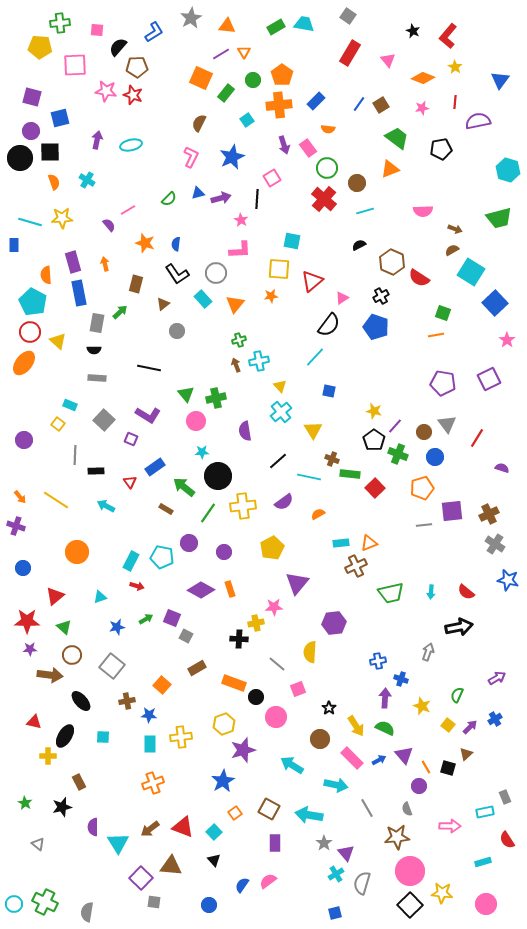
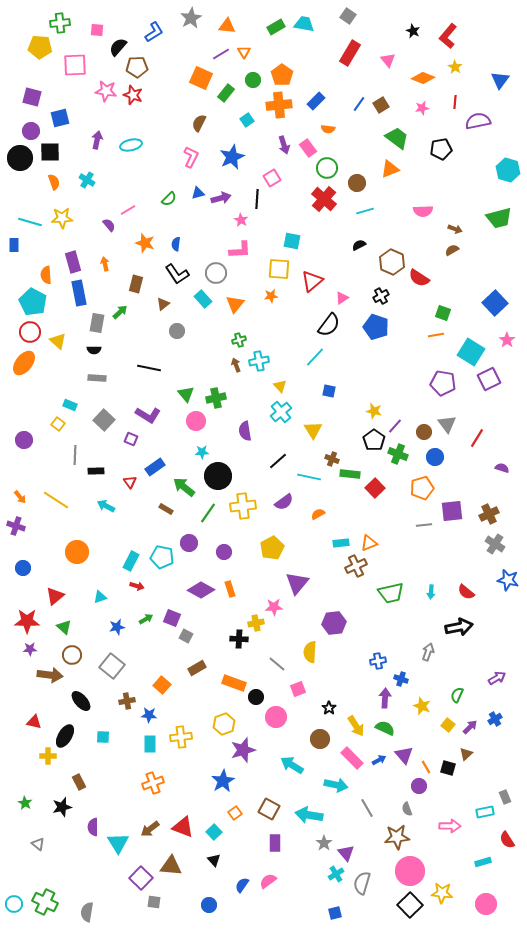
cyan square at (471, 272): moved 80 px down
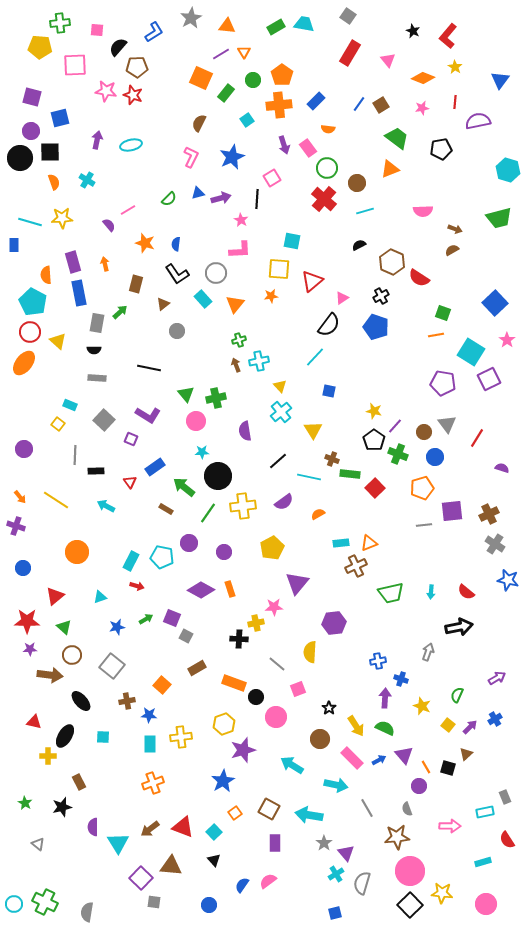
purple circle at (24, 440): moved 9 px down
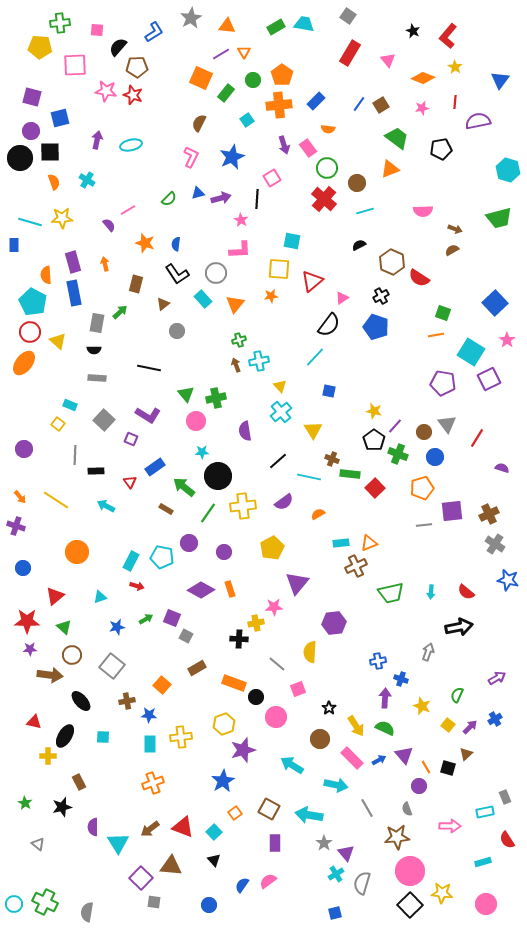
blue rectangle at (79, 293): moved 5 px left
